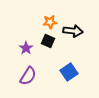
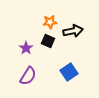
black arrow: rotated 18 degrees counterclockwise
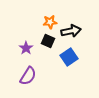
black arrow: moved 2 px left
blue square: moved 15 px up
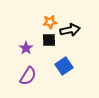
black arrow: moved 1 px left, 1 px up
black square: moved 1 px right, 1 px up; rotated 24 degrees counterclockwise
blue square: moved 5 px left, 9 px down
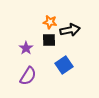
orange star: rotated 16 degrees clockwise
blue square: moved 1 px up
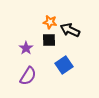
black arrow: rotated 144 degrees counterclockwise
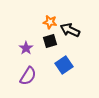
black square: moved 1 px right, 1 px down; rotated 16 degrees counterclockwise
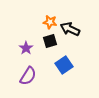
black arrow: moved 1 px up
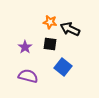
black square: moved 3 px down; rotated 24 degrees clockwise
purple star: moved 1 px left, 1 px up
blue square: moved 1 px left, 2 px down; rotated 18 degrees counterclockwise
purple semicircle: rotated 108 degrees counterclockwise
